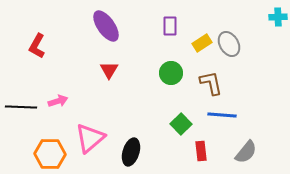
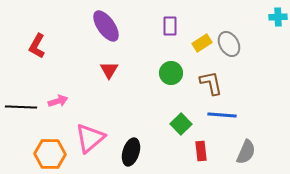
gray semicircle: rotated 15 degrees counterclockwise
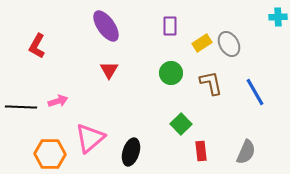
blue line: moved 33 px right, 23 px up; rotated 56 degrees clockwise
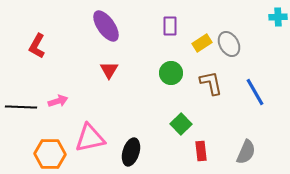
pink triangle: rotated 28 degrees clockwise
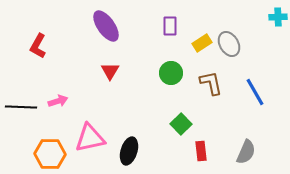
red L-shape: moved 1 px right
red triangle: moved 1 px right, 1 px down
black ellipse: moved 2 px left, 1 px up
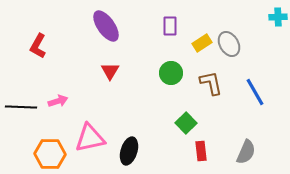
green square: moved 5 px right, 1 px up
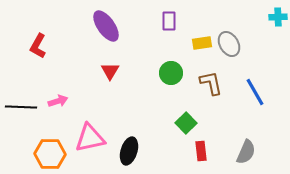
purple rectangle: moved 1 px left, 5 px up
yellow rectangle: rotated 24 degrees clockwise
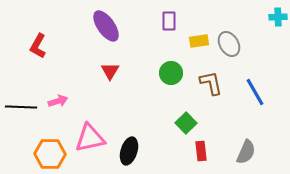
yellow rectangle: moved 3 px left, 2 px up
